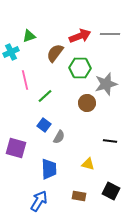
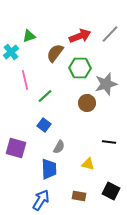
gray line: rotated 48 degrees counterclockwise
cyan cross: rotated 14 degrees counterclockwise
gray semicircle: moved 10 px down
black line: moved 1 px left, 1 px down
blue arrow: moved 2 px right, 1 px up
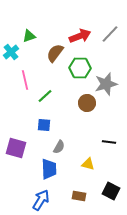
blue square: rotated 32 degrees counterclockwise
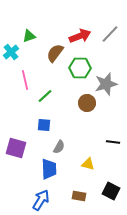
black line: moved 4 px right
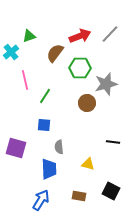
green line: rotated 14 degrees counterclockwise
gray semicircle: rotated 144 degrees clockwise
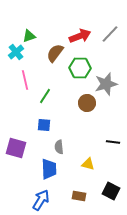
cyan cross: moved 5 px right
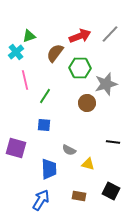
gray semicircle: moved 10 px right, 3 px down; rotated 56 degrees counterclockwise
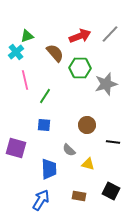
green triangle: moved 2 px left
brown semicircle: rotated 102 degrees clockwise
brown circle: moved 22 px down
gray semicircle: rotated 16 degrees clockwise
